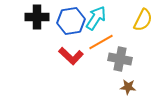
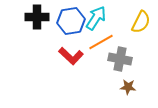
yellow semicircle: moved 2 px left, 2 px down
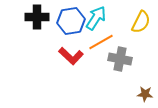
brown star: moved 17 px right, 7 px down
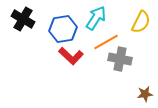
black cross: moved 14 px left, 2 px down; rotated 30 degrees clockwise
blue hexagon: moved 8 px left, 8 px down
orange line: moved 5 px right
brown star: rotated 14 degrees counterclockwise
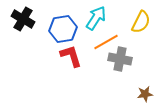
red L-shape: rotated 150 degrees counterclockwise
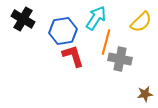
yellow semicircle: rotated 20 degrees clockwise
blue hexagon: moved 2 px down
orange line: rotated 45 degrees counterclockwise
red L-shape: moved 2 px right
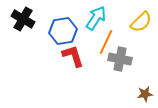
orange line: rotated 10 degrees clockwise
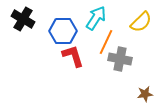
blue hexagon: rotated 8 degrees clockwise
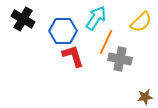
brown star: moved 3 px down
